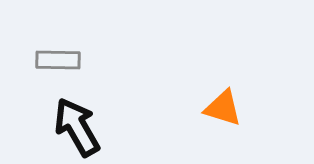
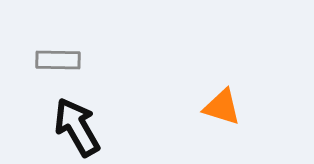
orange triangle: moved 1 px left, 1 px up
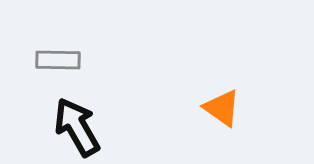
orange triangle: moved 1 px down; rotated 18 degrees clockwise
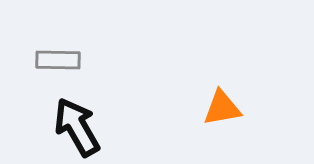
orange triangle: rotated 45 degrees counterclockwise
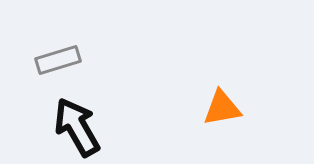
gray rectangle: rotated 18 degrees counterclockwise
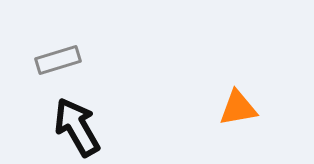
orange triangle: moved 16 px right
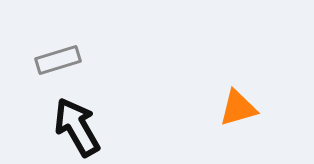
orange triangle: rotated 6 degrees counterclockwise
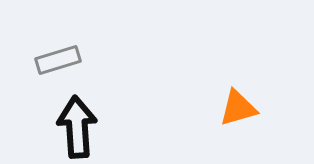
black arrow: rotated 26 degrees clockwise
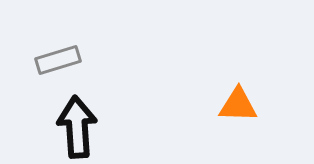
orange triangle: moved 3 px up; rotated 18 degrees clockwise
